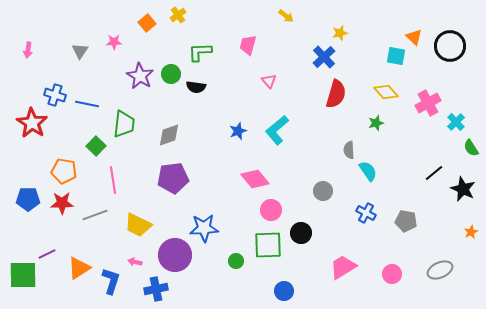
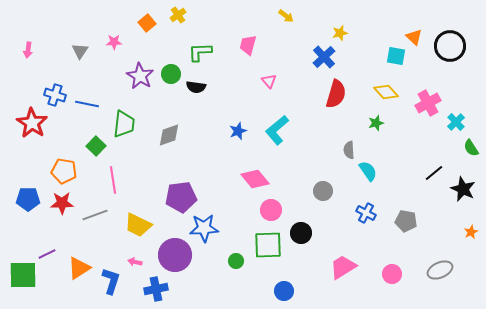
purple pentagon at (173, 178): moved 8 px right, 19 px down
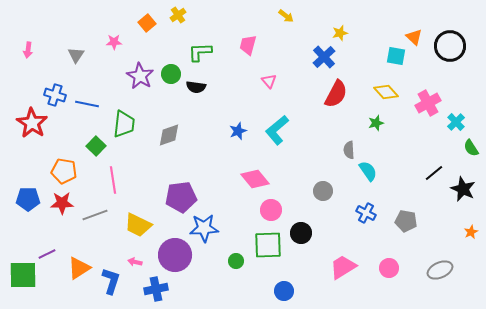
gray triangle at (80, 51): moved 4 px left, 4 px down
red semicircle at (336, 94): rotated 12 degrees clockwise
pink circle at (392, 274): moved 3 px left, 6 px up
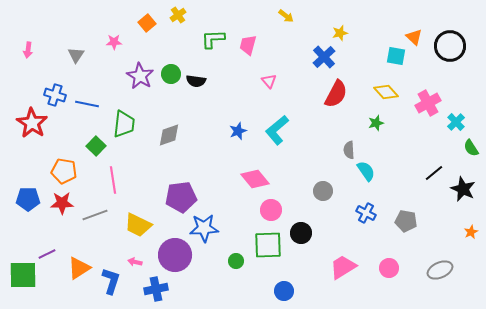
green L-shape at (200, 52): moved 13 px right, 13 px up
black semicircle at (196, 87): moved 6 px up
cyan semicircle at (368, 171): moved 2 px left
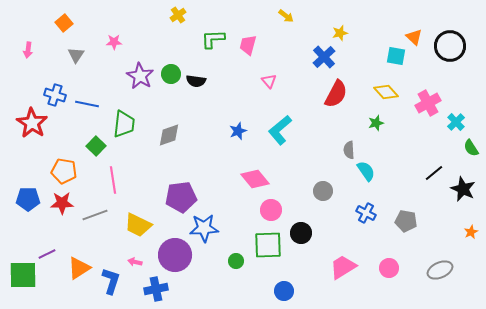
orange square at (147, 23): moved 83 px left
cyan L-shape at (277, 130): moved 3 px right
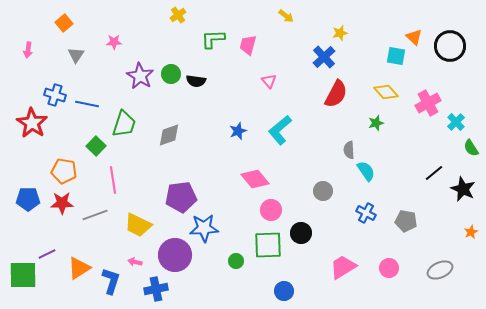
green trapezoid at (124, 124): rotated 12 degrees clockwise
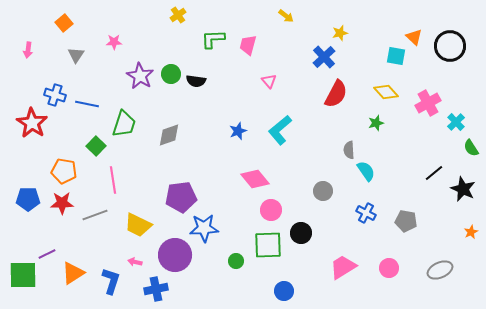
orange triangle at (79, 268): moved 6 px left, 5 px down
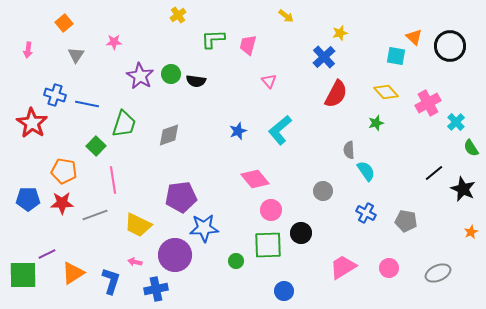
gray ellipse at (440, 270): moved 2 px left, 3 px down
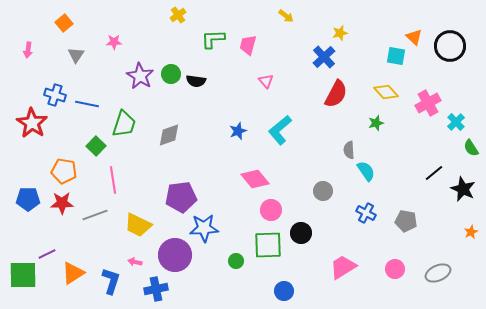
pink triangle at (269, 81): moved 3 px left
pink circle at (389, 268): moved 6 px right, 1 px down
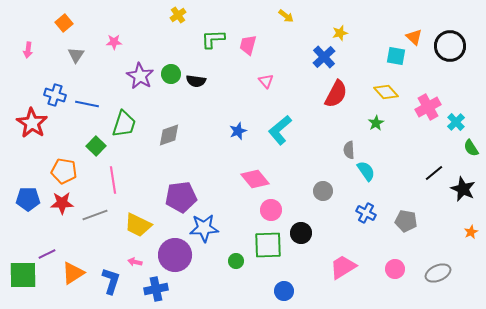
pink cross at (428, 103): moved 4 px down
green star at (376, 123): rotated 14 degrees counterclockwise
